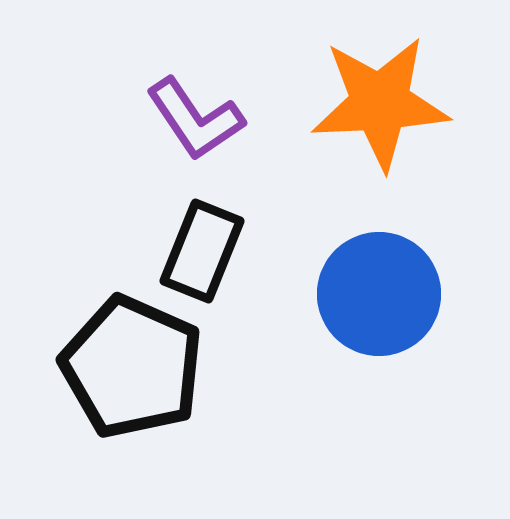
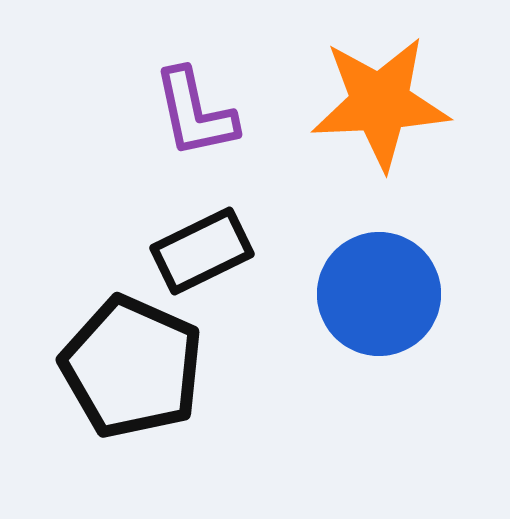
purple L-shape: moved 6 px up; rotated 22 degrees clockwise
black rectangle: rotated 42 degrees clockwise
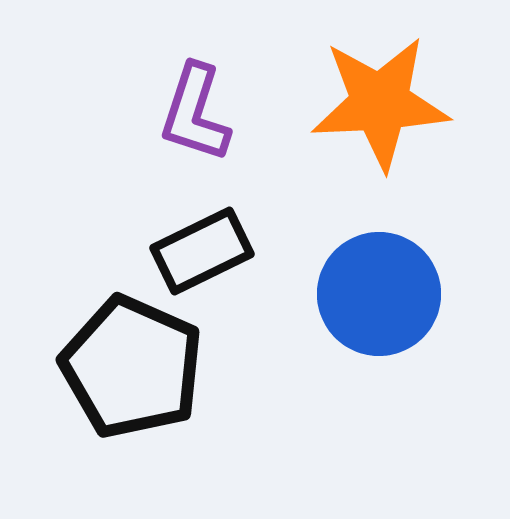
purple L-shape: rotated 30 degrees clockwise
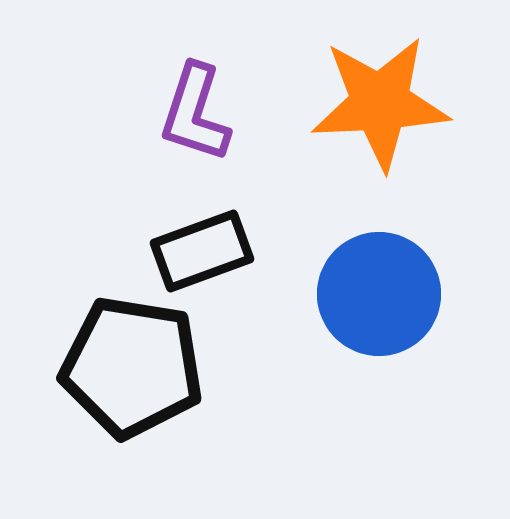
black rectangle: rotated 6 degrees clockwise
black pentagon: rotated 15 degrees counterclockwise
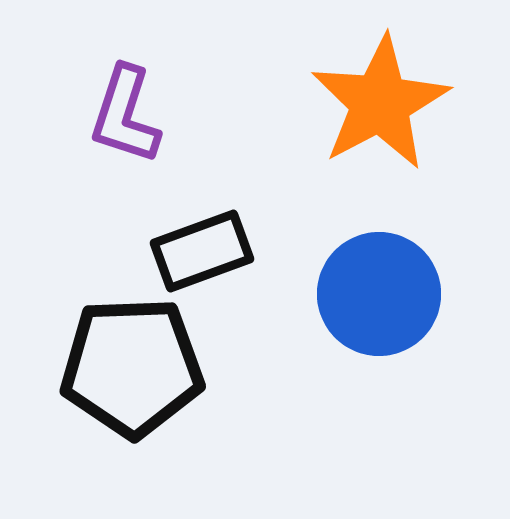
orange star: rotated 25 degrees counterclockwise
purple L-shape: moved 70 px left, 2 px down
black pentagon: rotated 11 degrees counterclockwise
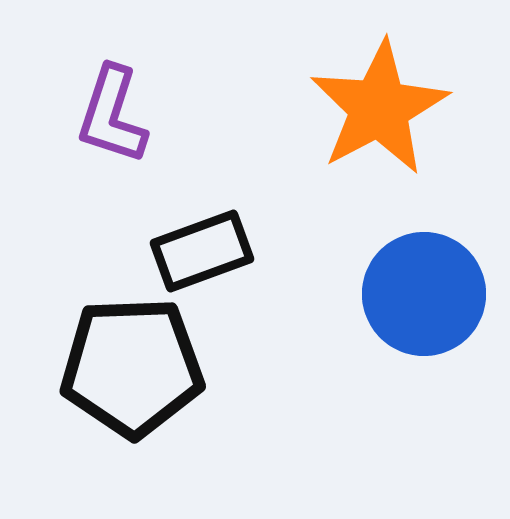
orange star: moved 1 px left, 5 px down
purple L-shape: moved 13 px left
blue circle: moved 45 px right
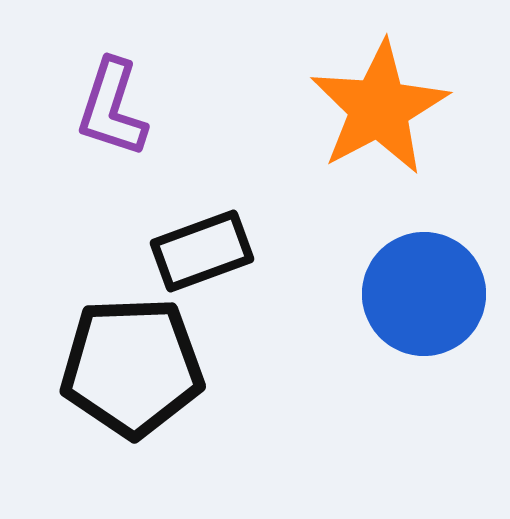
purple L-shape: moved 7 px up
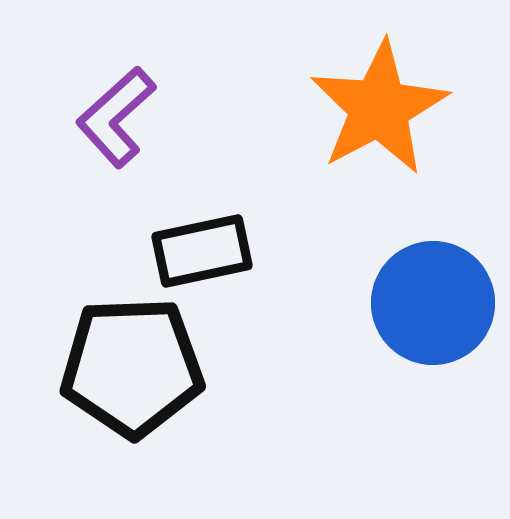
purple L-shape: moved 4 px right, 9 px down; rotated 30 degrees clockwise
black rectangle: rotated 8 degrees clockwise
blue circle: moved 9 px right, 9 px down
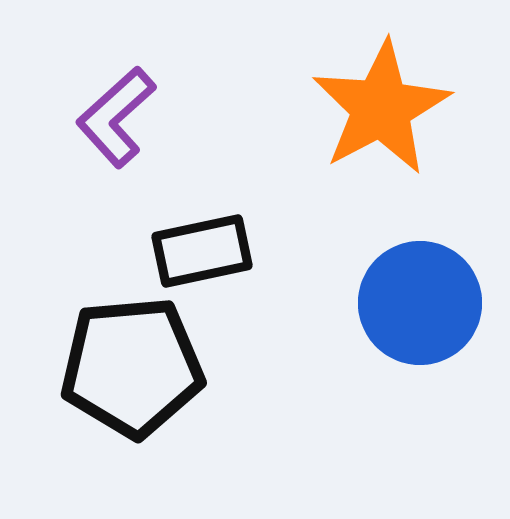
orange star: moved 2 px right
blue circle: moved 13 px left
black pentagon: rotated 3 degrees counterclockwise
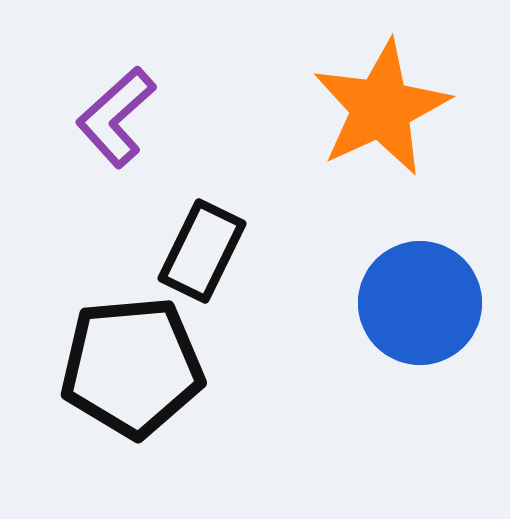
orange star: rotated 3 degrees clockwise
black rectangle: rotated 52 degrees counterclockwise
